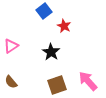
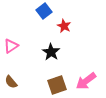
pink arrow: moved 2 px left; rotated 85 degrees counterclockwise
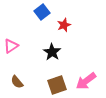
blue square: moved 2 px left, 1 px down
red star: moved 1 px up; rotated 24 degrees clockwise
black star: moved 1 px right
brown semicircle: moved 6 px right
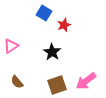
blue square: moved 2 px right, 1 px down; rotated 21 degrees counterclockwise
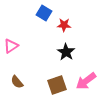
red star: rotated 24 degrees clockwise
black star: moved 14 px right
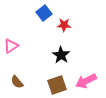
blue square: rotated 21 degrees clockwise
black star: moved 5 px left, 3 px down
pink arrow: rotated 10 degrees clockwise
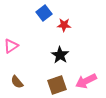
black star: moved 1 px left
